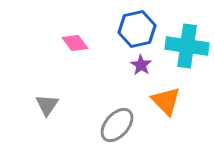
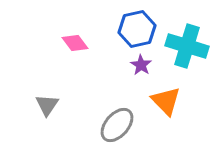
cyan cross: rotated 9 degrees clockwise
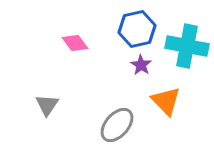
cyan cross: rotated 6 degrees counterclockwise
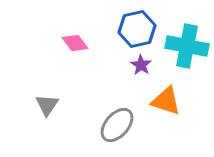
orange triangle: rotated 28 degrees counterclockwise
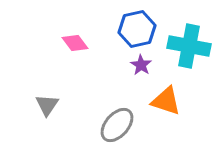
cyan cross: moved 2 px right
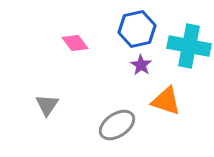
gray ellipse: rotated 15 degrees clockwise
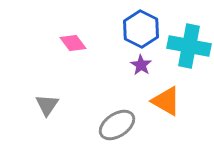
blue hexagon: moved 4 px right; rotated 21 degrees counterclockwise
pink diamond: moved 2 px left
orange triangle: rotated 12 degrees clockwise
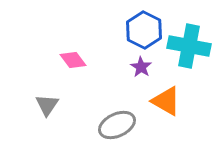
blue hexagon: moved 3 px right, 1 px down
pink diamond: moved 17 px down
purple star: moved 2 px down
gray ellipse: rotated 9 degrees clockwise
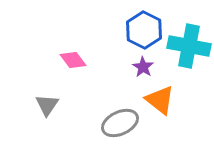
purple star: moved 2 px right
orange triangle: moved 6 px left, 1 px up; rotated 8 degrees clockwise
gray ellipse: moved 3 px right, 2 px up
